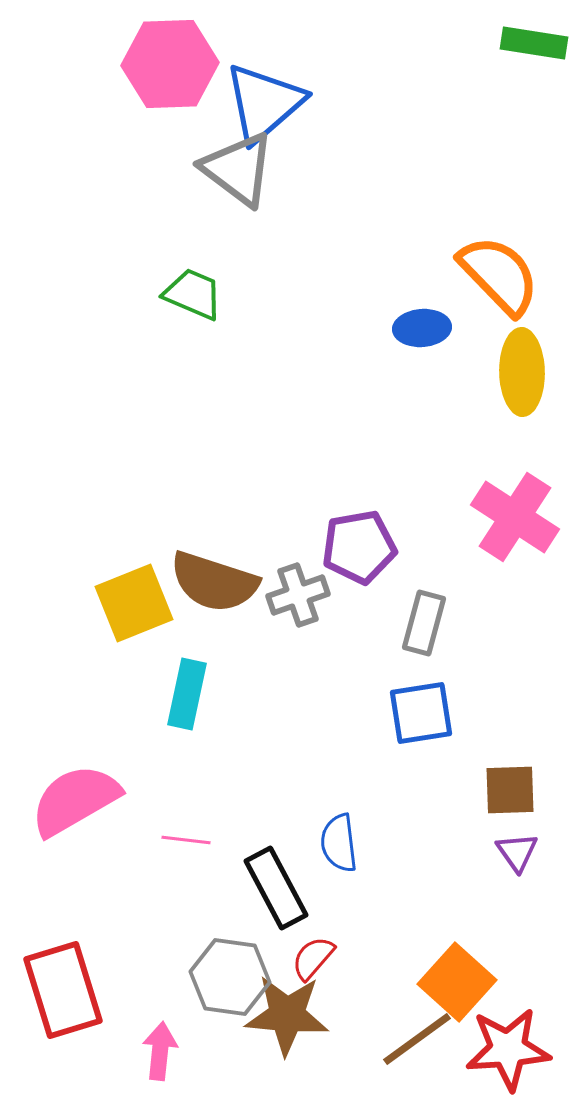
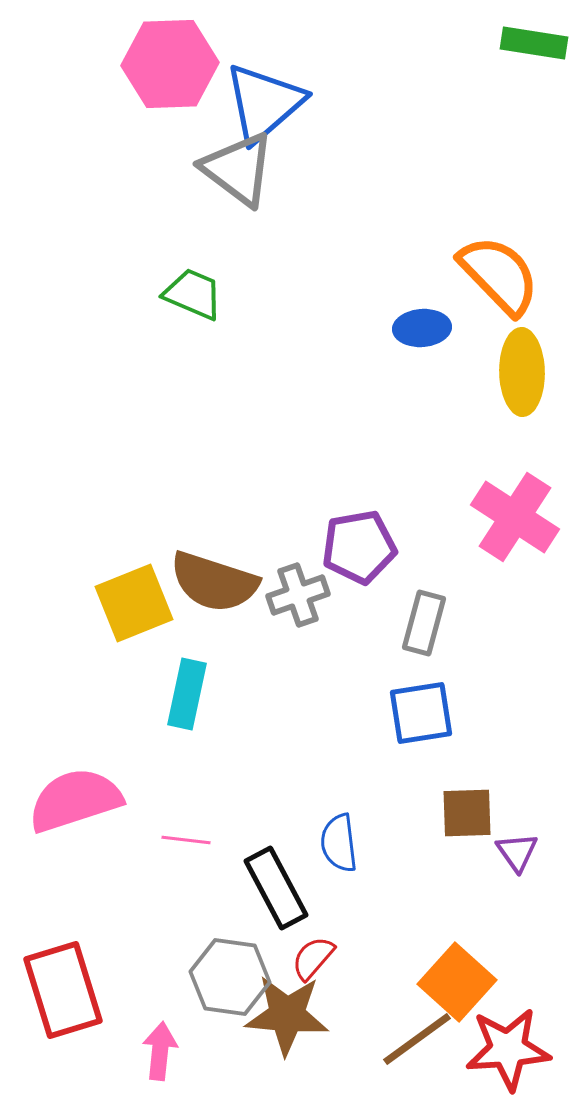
brown square: moved 43 px left, 23 px down
pink semicircle: rotated 12 degrees clockwise
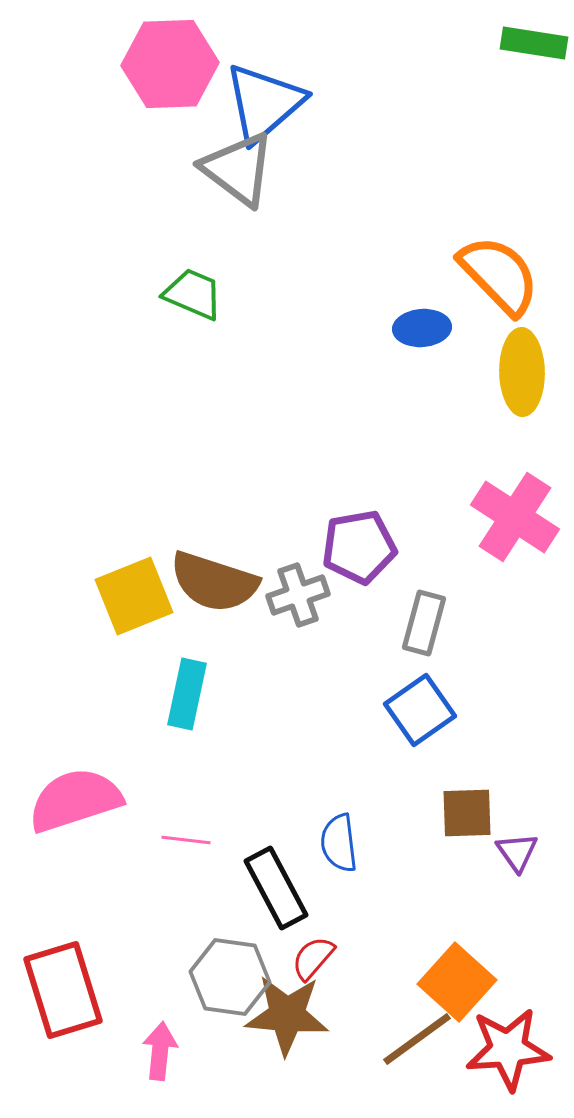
yellow square: moved 7 px up
blue square: moved 1 px left, 3 px up; rotated 26 degrees counterclockwise
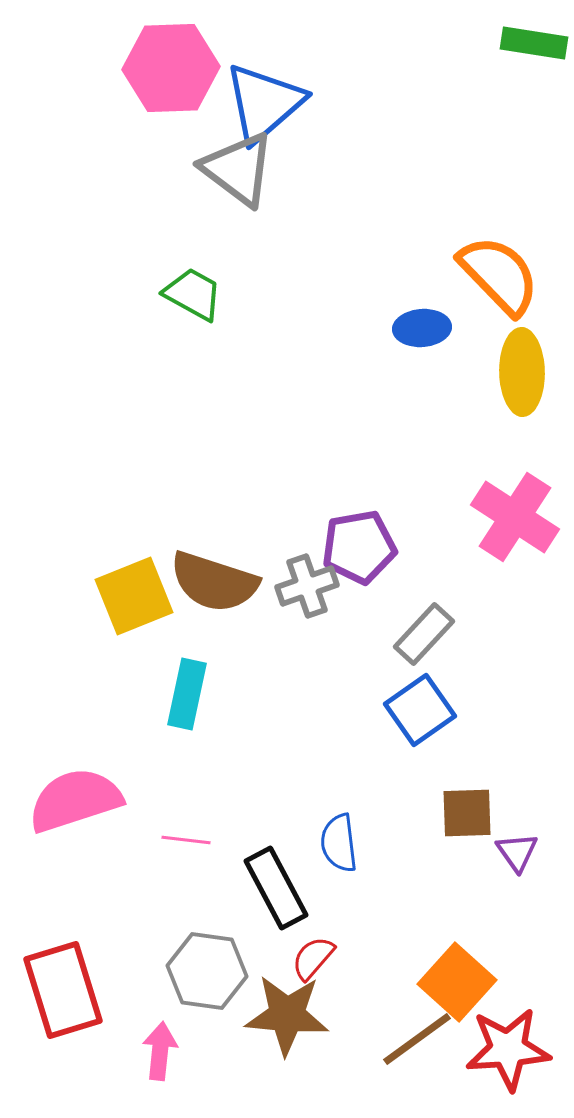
pink hexagon: moved 1 px right, 4 px down
green trapezoid: rotated 6 degrees clockwise
gray cross: moved 9 px right, 9 px up
gray rectangle: moved 11 px down; rotated 28 degrees clockwise
gray hexagon: moved 23 px left, 6 px up
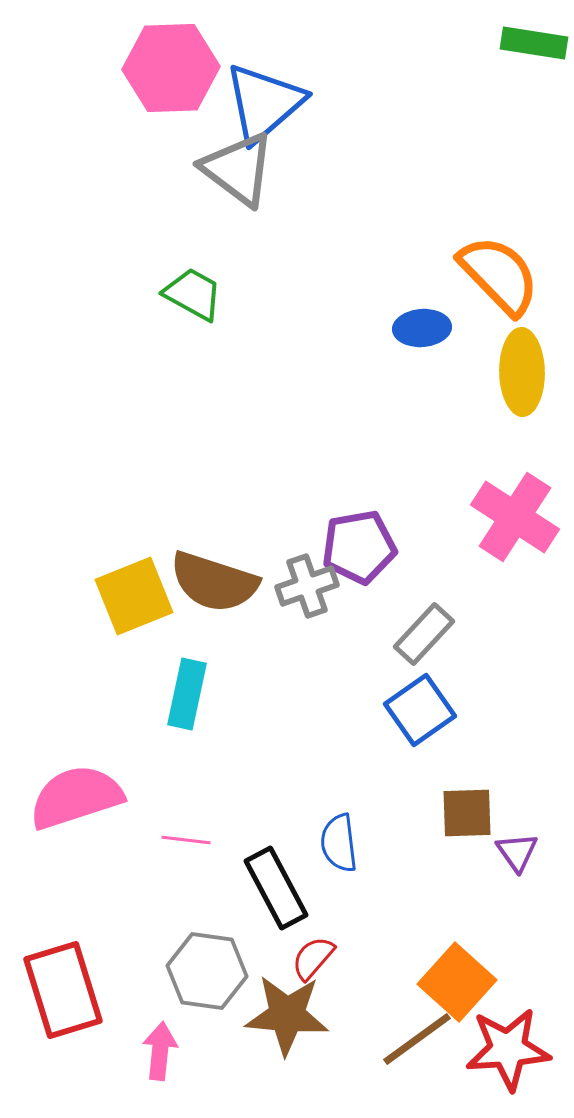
pink semicircle: moved 1 px right, 3 px up
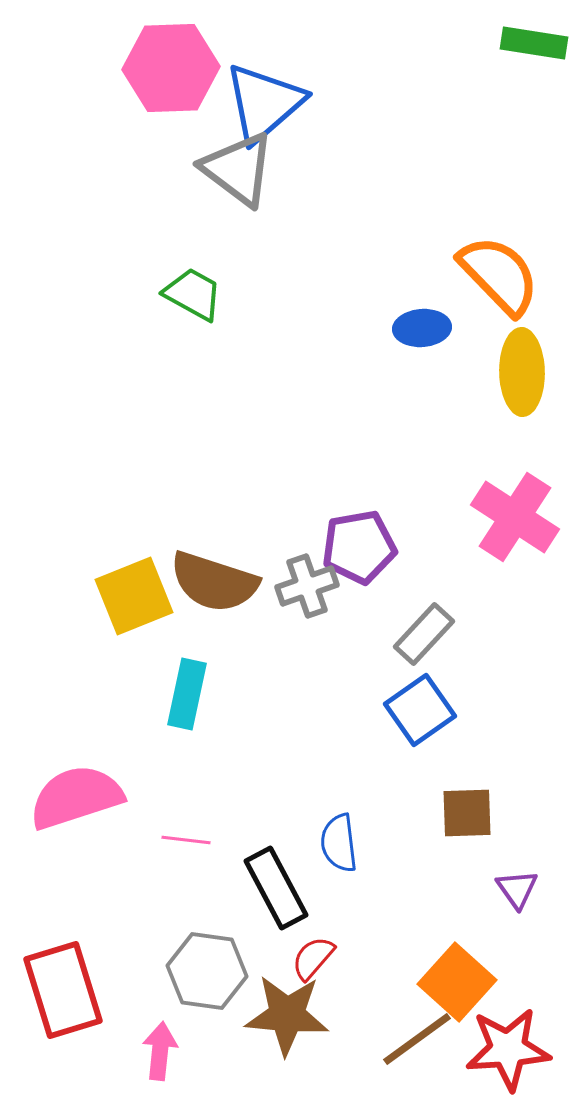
purple triangle: moved 37 px down
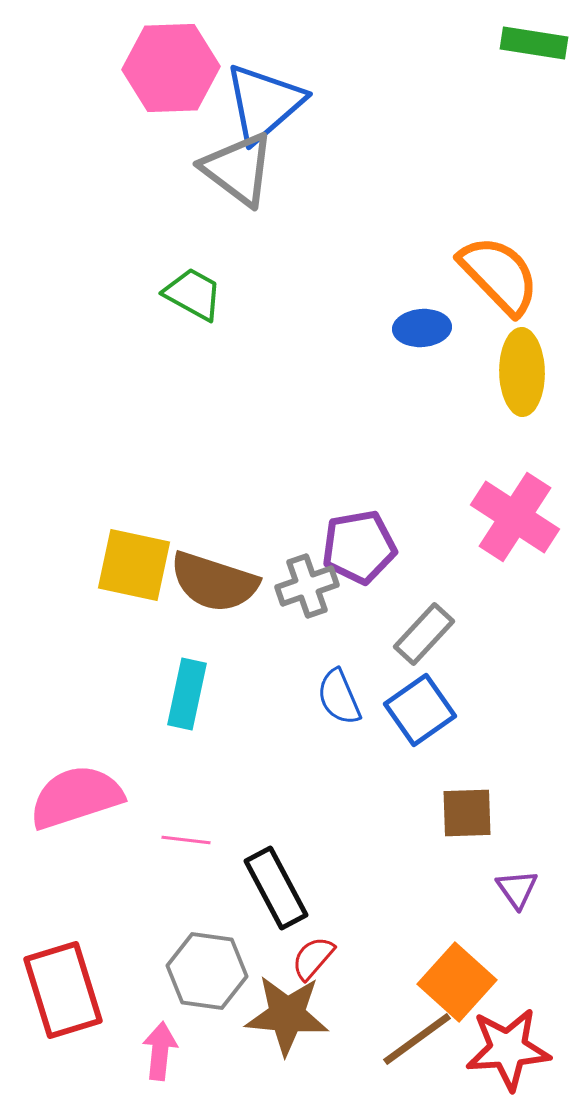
yellow square: moved 31 px up; rotated 34 degrees clockwise
blue semicircle: moved 146 px up; rotated 16 degrees counterclockwise
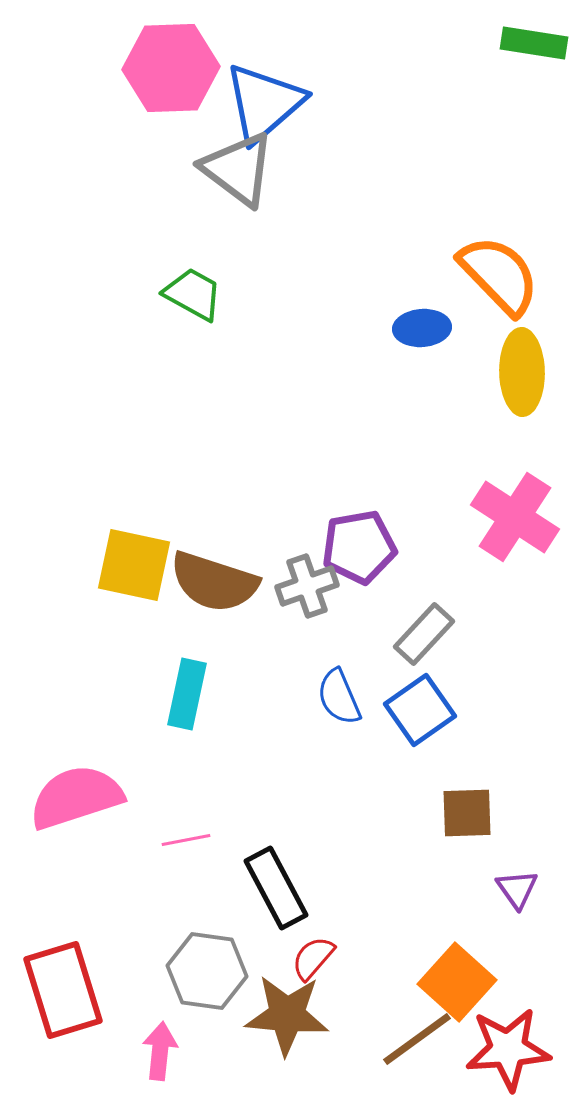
pink line: rotated 18 degrees counterclockwise
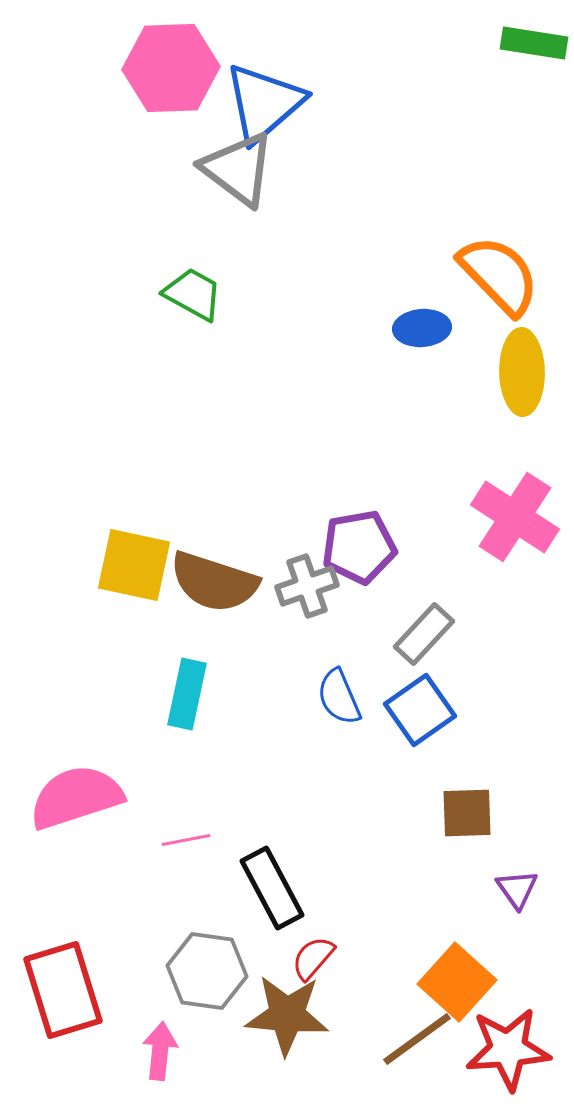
black rectangle: moved 4 px left
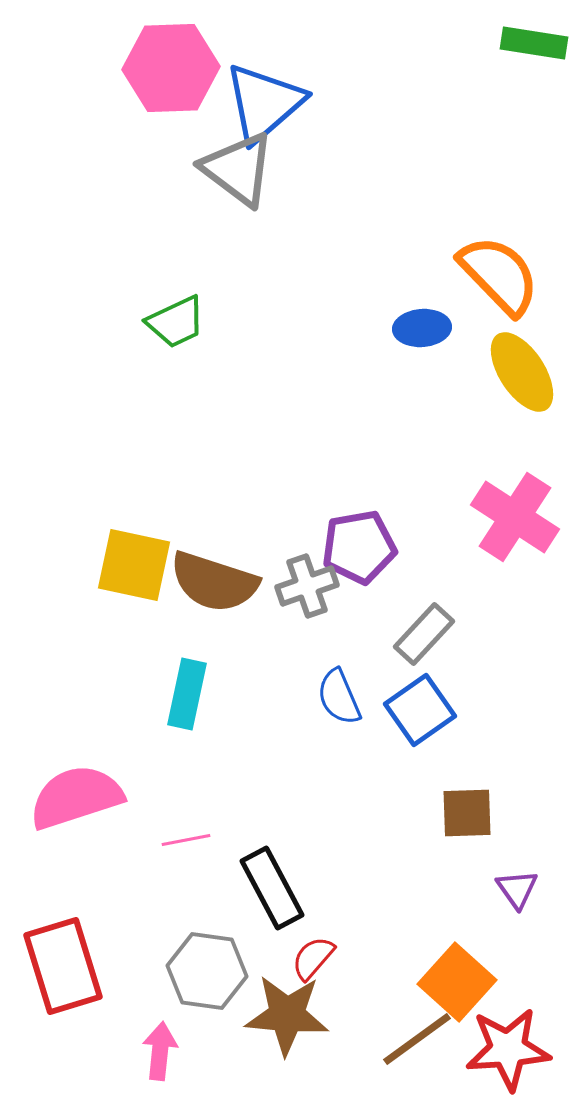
green trapezoid: moved 17 px left, 28 px down; rotated 126 degrees clockwise
yellow ellipse: rotated 32 degrees counterclockwise
red rectangle: moved 24 px up
